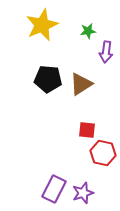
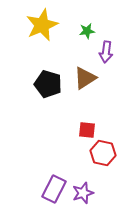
green star: moved 1 px left
black pentagon: moved 5 px down; rotated 12 degrees clockwise
brown triangle: moved 4 px right, 6 px up
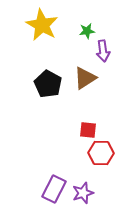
yellow star: rotated 20 degrees counterclockwise
purple arrow: moved 3 px left, 1 px up; rotated 15 degrees counterclockwise
black pentagon: rotated 12 degrees clockwise
red square: moved 1 px right
red hexagon: moved 2 px left; rotated 10 degrees counterclockwise
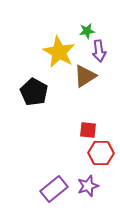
yellow star: moved 17 px right, 27 px down
purple arrow: moved 4 px left
brown triangle: moved 2 px up
black pentagon: moved 14 px left, 8 px down
purple rectangle: rotated 24 degrees clockwise
purple star: moved 5 px right, 7 px up
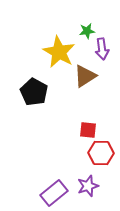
purple arrow: moved 3 px right, 2 px up
purple rectangle: moved 4 px down
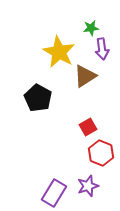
green star: moved 4 px right, 3 px up
black pentagon: moved 4 px right, 6 px down
red square: moved 3 px up; rotated 36 degrees counterclockwise
red hexagon: rotated 20 degrees clockwise
purple rectangle: rotated 20 degrees counterclockwise
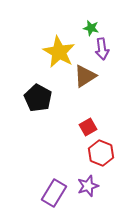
green star: rotated 21 degrees clockwise
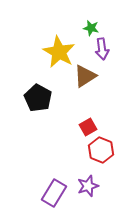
red hexagon: moved 3 px up
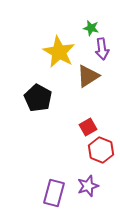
brown triangle: moved 3 px right
purple rectangle: rotated 16 degrees counterclockwise
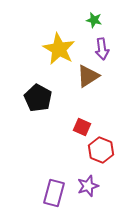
green star: moved 3 px right, 8 px up
yellow star: moved 3 px up
red square: moved 6 px left; rotated 36 degrees counterclockwise
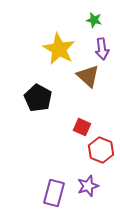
brown triangle: rotated 45 degrees counterclockwise
